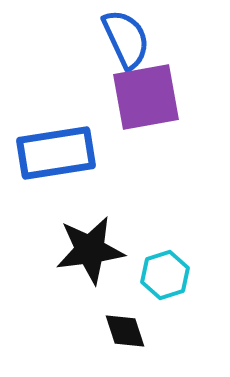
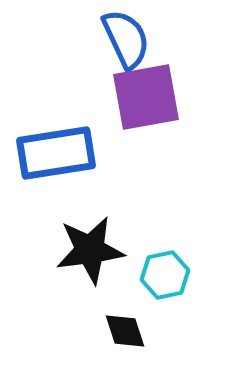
cyan hexagon: rotated 6 degrees clockwise
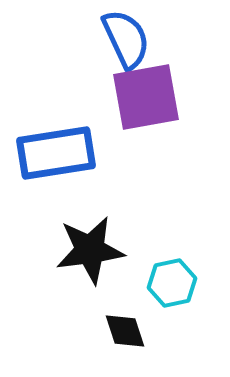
cyan hexagon: moved 7 px right, 8 px down
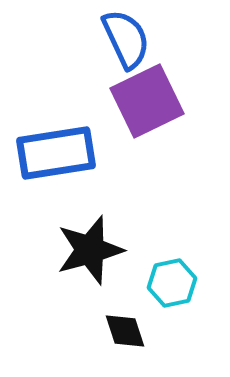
purple square: moved 1 px right, 4 px down; rotated 16 degrees counterclockwise
black star: rotated 8 degrees counterclockwise
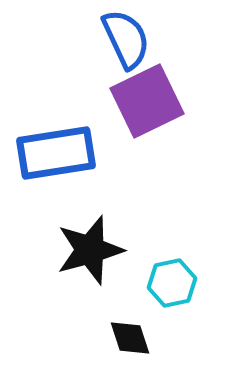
black diamond: moved 5 px right, 7 px down
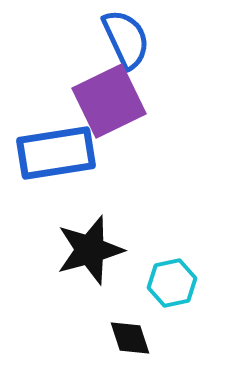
purple square: moved 38 px left
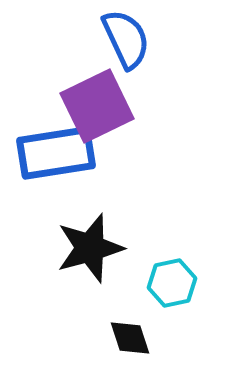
purple square: moved 12 px left, 5 px down
black star: moved 2 px up
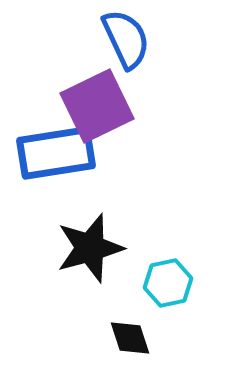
cyan hexagon: moved 4 px left
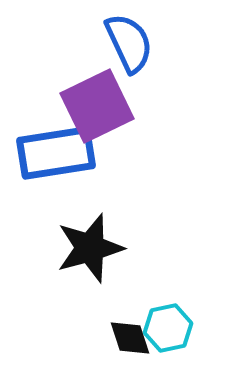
blue semicircle: moved 3 px right, 4 px down
cyan hexagon: moved 45 px down
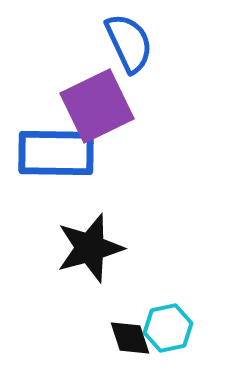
blue rectangle: rotated 10 degrees clockwise
